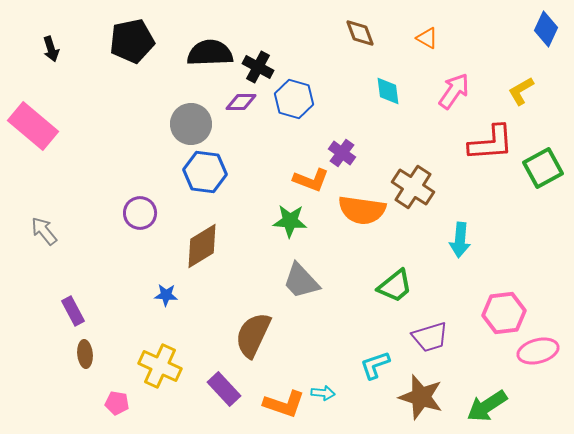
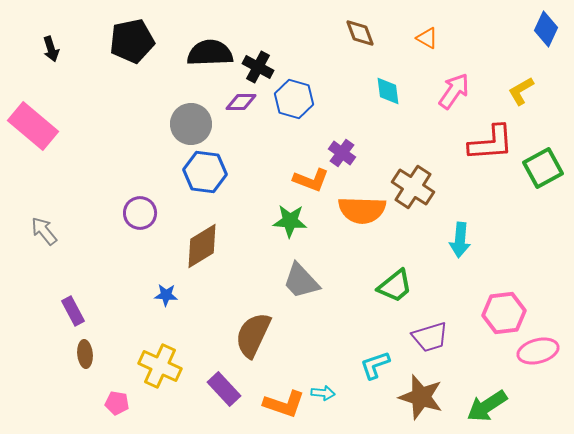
orange semicircle at (362, 210): rotated 6 degrees counterclockwise
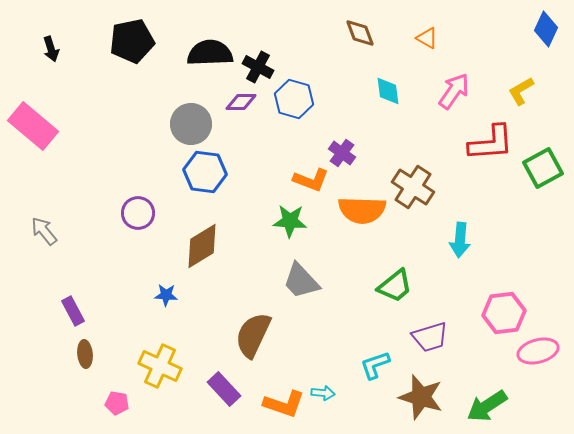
purple circle at (140, 213): moved 2 px left
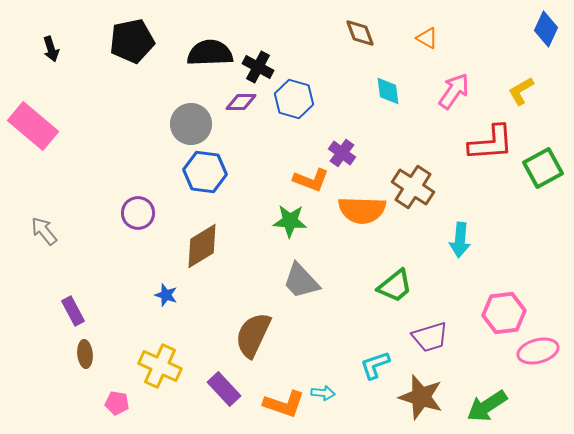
blue star at (166, 295): rotated 15 degrees clockwise
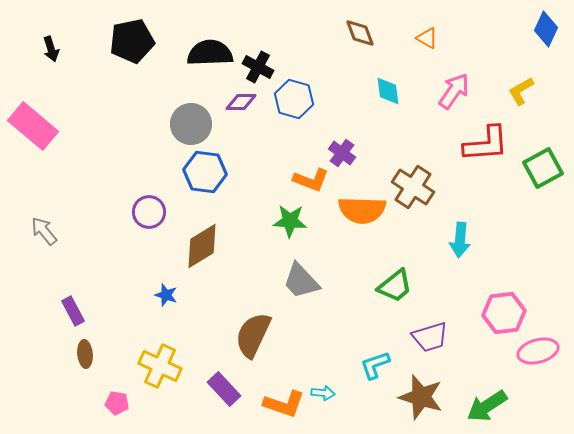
red L-shape at (491, 143): moved 5 px left, 1 px down
purple circle at (138, 213): moved 11 px right, 1 px up
